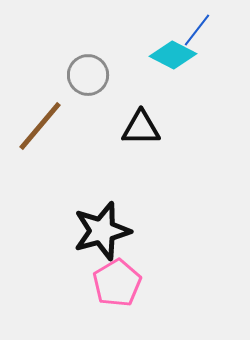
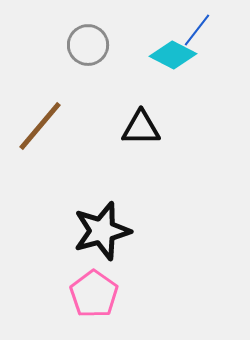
gray circle: moved 30 px up
pink pentagon: moved 23 px left, 11 px down; rotated 6 degrees counterclockwise
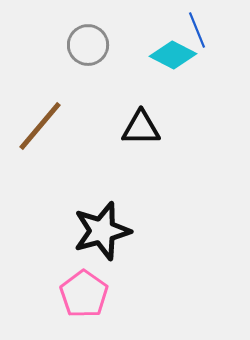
blue line: rotated 60 degrees counterclockwise
pink pentagon: moved 10 px left
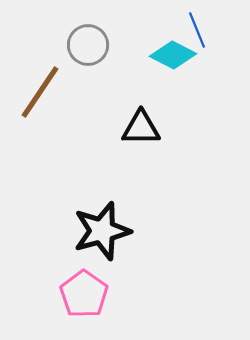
brown line: moved 34 px up; rotated 6 degrees counterclockwise
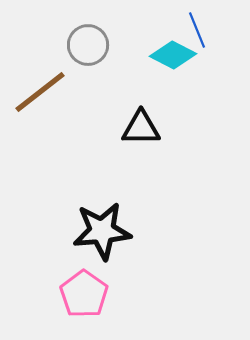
brown line: rotated 18 degrees clockwise
black star: rotated 10 degrees clockwise
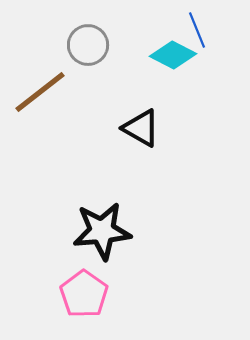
black triangle: rotated 30 degrees clockwise
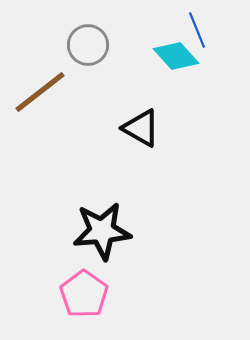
cyan diamond: moved 3 px right, 1 px down; rotated 21 degrees clockwise
